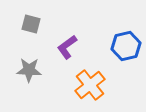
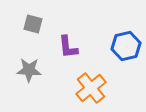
gray square: moved 2 px right
purple L-shape: moved 1 px right; rotated 60 degrees counterclockwise
orange cross: moved 1 px right, 3 px down
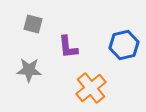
blue hexagon: moved 2 px left, 1 px up
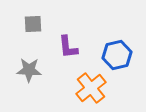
gray square: rotated 18 degrees counterclockwise
blue hexagon: moved 7 px left, 10 px down
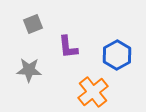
gray square: rotated 18 degrees counterclockwise
blue hexagon: rotated 16 degrees counterclockwise
orange cross: moved 2 px right, 4 px down
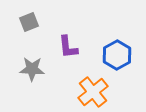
gray square: moved 4 px left, 2 px up
gray star: moved 3 px right, 1 px up
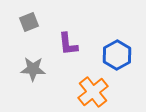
purple L-shape: moved 3 px up
gray star: moved 1 px right
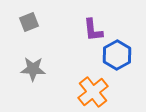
purple L-shape: moved 25 px right, 14 px up
